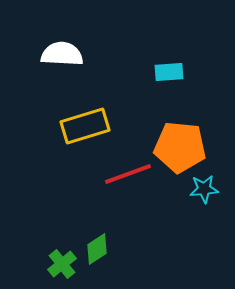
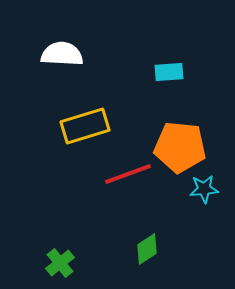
green diamond: moved 50 px right
green cross: moved 2 px left, 1 px up
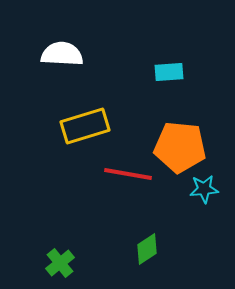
red line: rotated 30 degrees clockwise
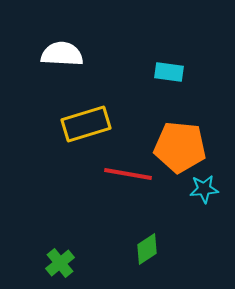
cyan rectangle: rotated 12 degrees clockwise
yellow rectangle: moved 1 px right, 2 px up
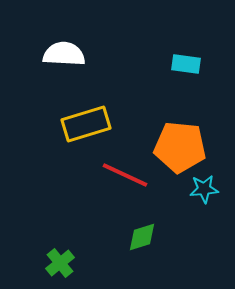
white semicircle: moved 2 px right
cyan rectangle: moved 17 px right, 8 px up
red line: moved 3 px left, 1 px down; rotated 15 degrees clockwise
green diamond: moved 5 px left, 12 px up; rotated 16 degrees clockwise
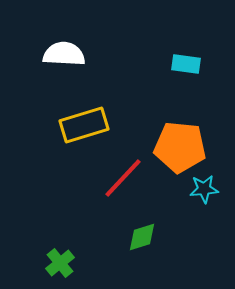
yellow rectangle: moved 2 px left, 1 px down
red line: moved 2 px left, 3 px down; rotated 72 degrees counterclockwise
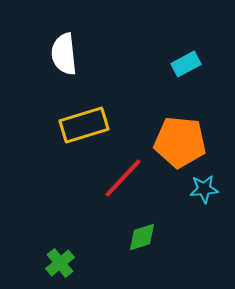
white semicircle: rotated 99 degrees counterclockwise
cyan rectangle: rotated 36 degrees counterclockwise
orange pentagon: moved 5 px up
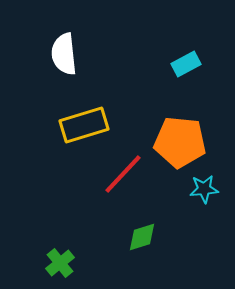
red line: moved 4 px up
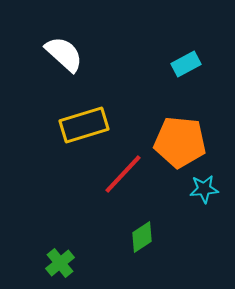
white semicircle: rotated 138 degrees clockwise
green diamond: rotated 16 degrees counterclockwise
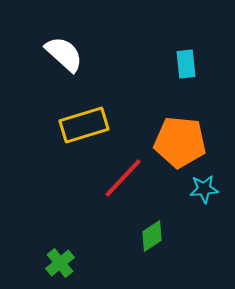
cyan rectangle: rotated 68 degrees counterclockwise
red line: moved 4 px down
green diamond: moved 10 px right, 1 px up
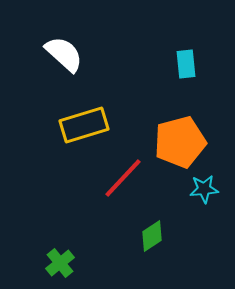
orange pentagon: rotated 21 degrees counterclockwise
